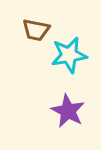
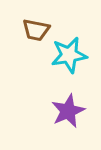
purple star: rotated 20 degrees clockwise
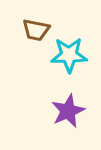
cyan star: rotated 9 degrees clockwise
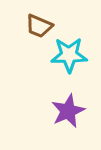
brown trapezoid: moved 3 px right, 4 px up; rotated 12 degrees clockwise
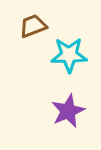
brown trapezoid: moved 6 px left; rotated 136 degrees clockwise
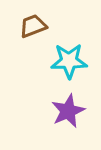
cyan star: moved 6 px down
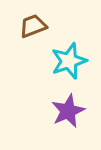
cyan star: rotated 18 degrees counterclockwise
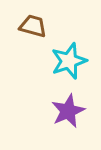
brown trapezoid: rotated 36 degrees clockwise
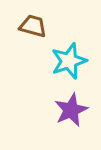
purple star: moved 3 px right, 1 px up
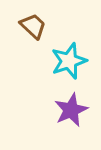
brown trapezoid: rotated 28 degrees clockwise
